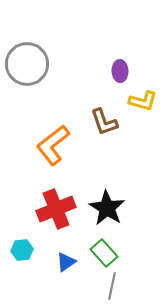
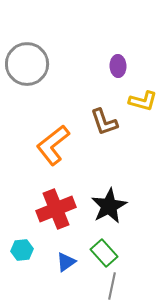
purple ellipse: moved 2 px left, 5 px up
black star: moved 2 px right, 2 px up; rotated 12 degrees clockwise
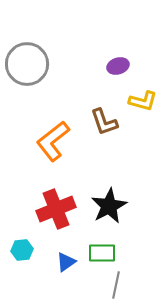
purple ellipse: rotated 75 degrees clockwise
orange L-shape: moved 4 px up
green rectangle: moved 2 px left; rotated 48 degrees counterclockwise
gray line: moved 4 px right, 1 px up
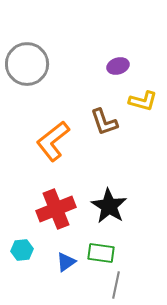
black star: rotated 12 degrees counterclockwise
green rectangle: moved 1 px left; rotated 8 degrees clockwise
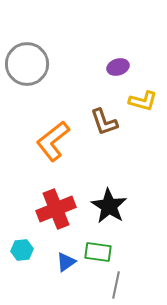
purple ellipse: moved 1 px down
green rectangle: moved 3 px left, 1 px up
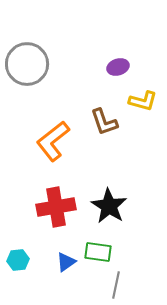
red cross: moved 2 px up; rotated 12 degrees clockwise
cyan hexagon: moved 4 px left, 10 px down
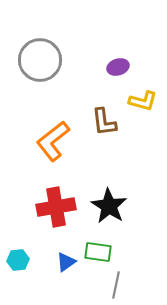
gray circle: moved 13 px right, 4 px up
brown L-shape: rotated 12 degrees clockwise
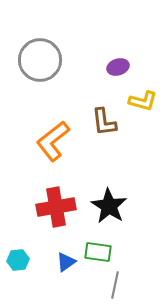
gray line: moved 1 px left
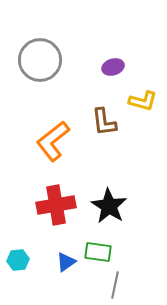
purple ellipse: moved 5 px left
red cross: moved 2 px up
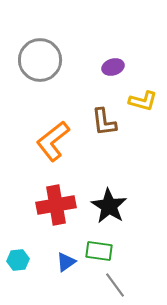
green rectangle: moved 1 px right, 1 px up
gray line: rotated 48 degrees counterclockwise
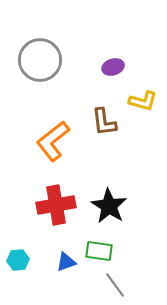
blue triangle: rotated 15 degrees clockwise
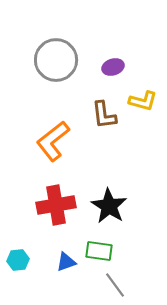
gray circle: moved 16 px right
brown L-shape: moved 7 px up
